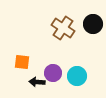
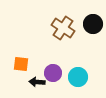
orange square: moved 1 px left, 2 px down
cyan circle: moved 1 px right, 1 px down
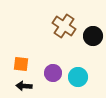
black circle: moved 12 px down
brown cross: moved 1 px right, 2 px up
black arrow: moved 13 px left, 4 px down
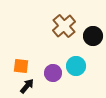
brown cross: rotated 15 degrees clockwise
orange square: moved 2 px down
cyan circle: moved 2 px left, 11 px up
black arrow: moved 3 px right; rotated 126 degrees clockwise
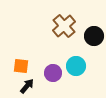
black circle: moved 1 px right
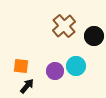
purple circle: moved 2 px right, 2 px up
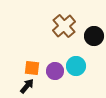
orange square: moved 11 px right, 2 px down
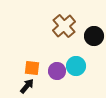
purple circle: moved 2 px right
